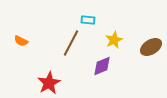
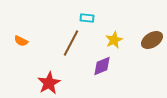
cyan rectangle: moved 1 px left, 2 px up
brown ellipse: moved 1 px right, 7 px up
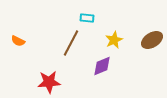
orange semicircle: moved 3 px left
red star: moved 1 px up; rotated 25 degrees clockwise
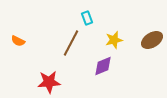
cyan rectangle: rotated 64 degrees clockwise
yellow star: rotated 12 degrees clockwise
purple diamond: moved 1 px right
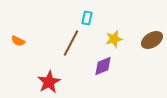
cyan rectangle: rotated 32 degrees clockwise
yellow star: moved 1 px up
red star: rotated 25 degrees counterclockwise
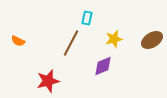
red star: moved 1 px left, 1 px up; rotated 15 degrees clockwise
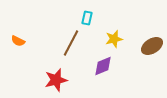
brown ellipse: moved 6 px down
red star: moved 8 px right, 1 px up
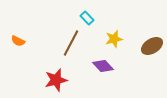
cyan rectangle: rotated 56 degrees counterclockwise
purple diamond: rotated 70 degrees clockwise
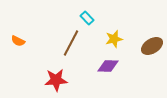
purple diamond: moved 5 px right; rotated 45 degrees counterclockwise
red star: rotated 10 degrees clockwise
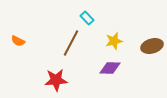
yellow star: moved 2 px down
brown ellipse: rotated 15 degrees clockwise
purple diamond: moved 2 px right, 2 px down
